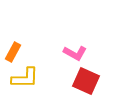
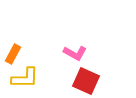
orange rectangle: moved 2 px down
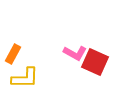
red square: moved 9 px right, 19 px up
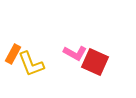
yellow L-shape: moved 6 px right, 14 px up; rotated 68 degrees clockwise
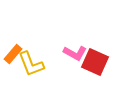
orange rectangle: rotated 12 degrees clockwise
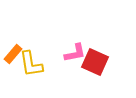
pink L-shape: rotated 40 degrees counterclockwise
yellow L-shape: rotated 12 degrees clockwise
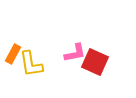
orange rectangle: rotated 12 degrees counterclockwise
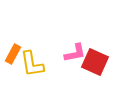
yellow L-shape: moved 1 px right
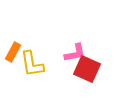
orange rectangle: moved 2 px up
red square: moved 8 px left, 7 px down
